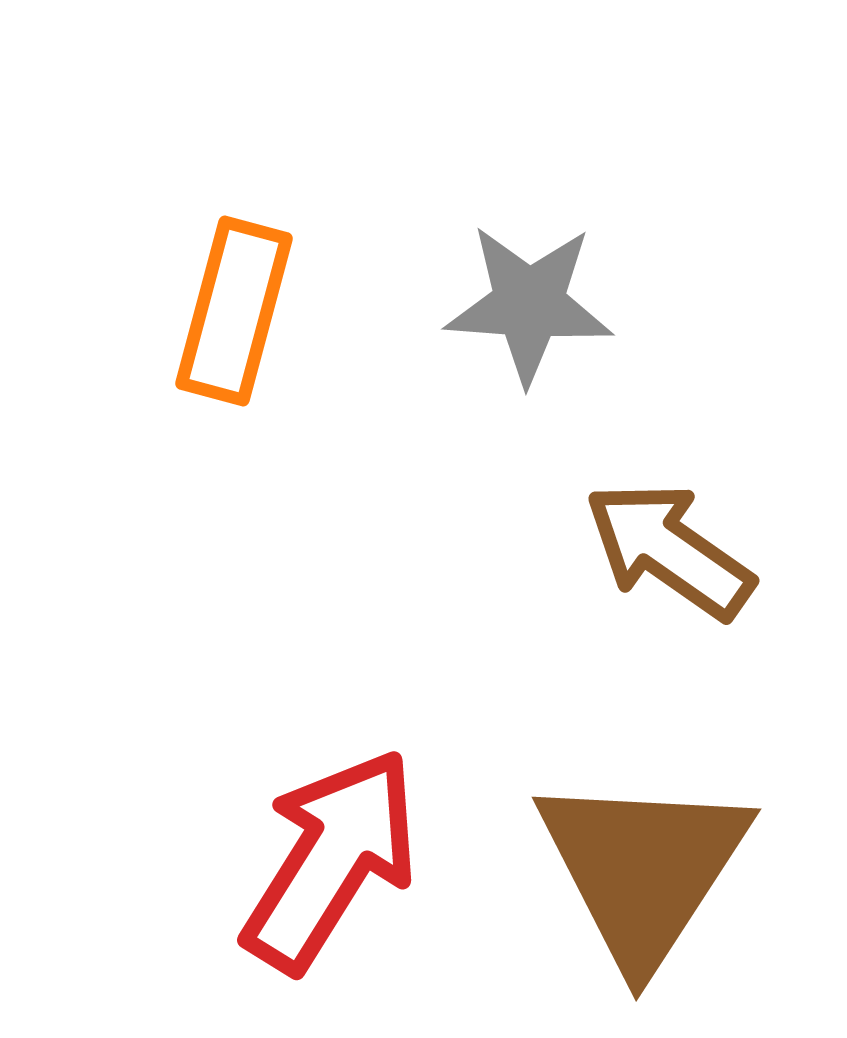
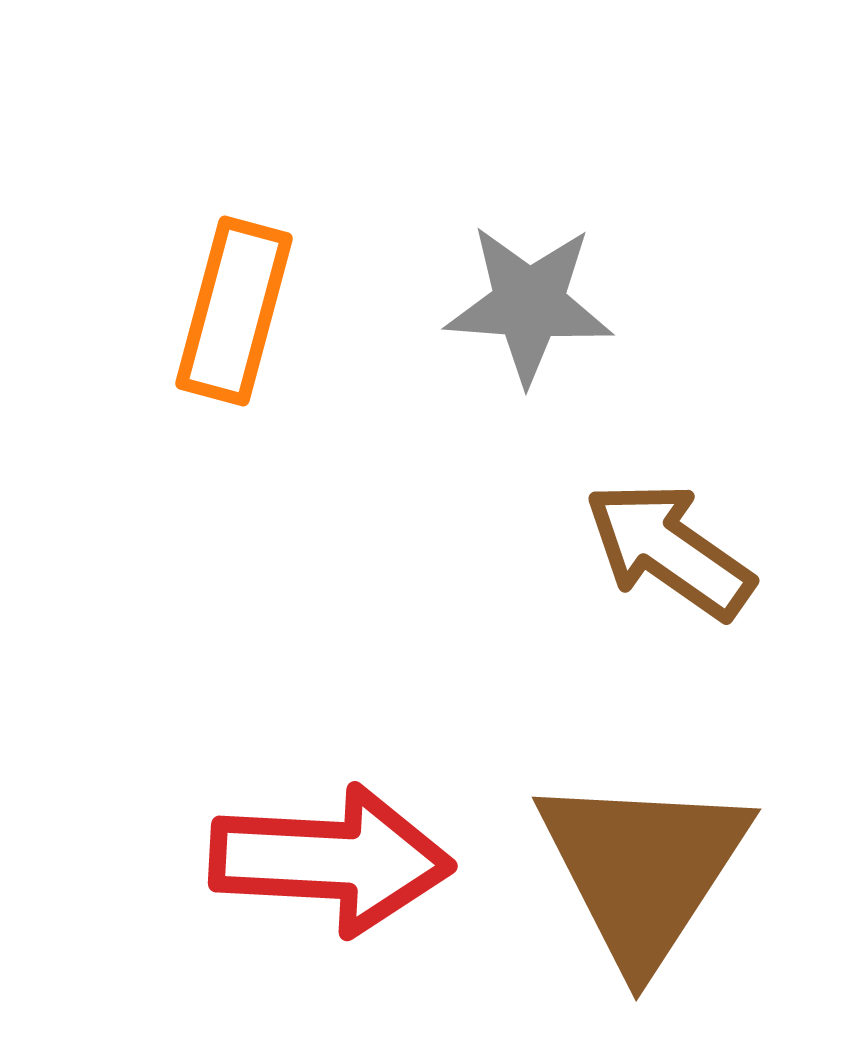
red arrow: rotated 61 degrees clockwise
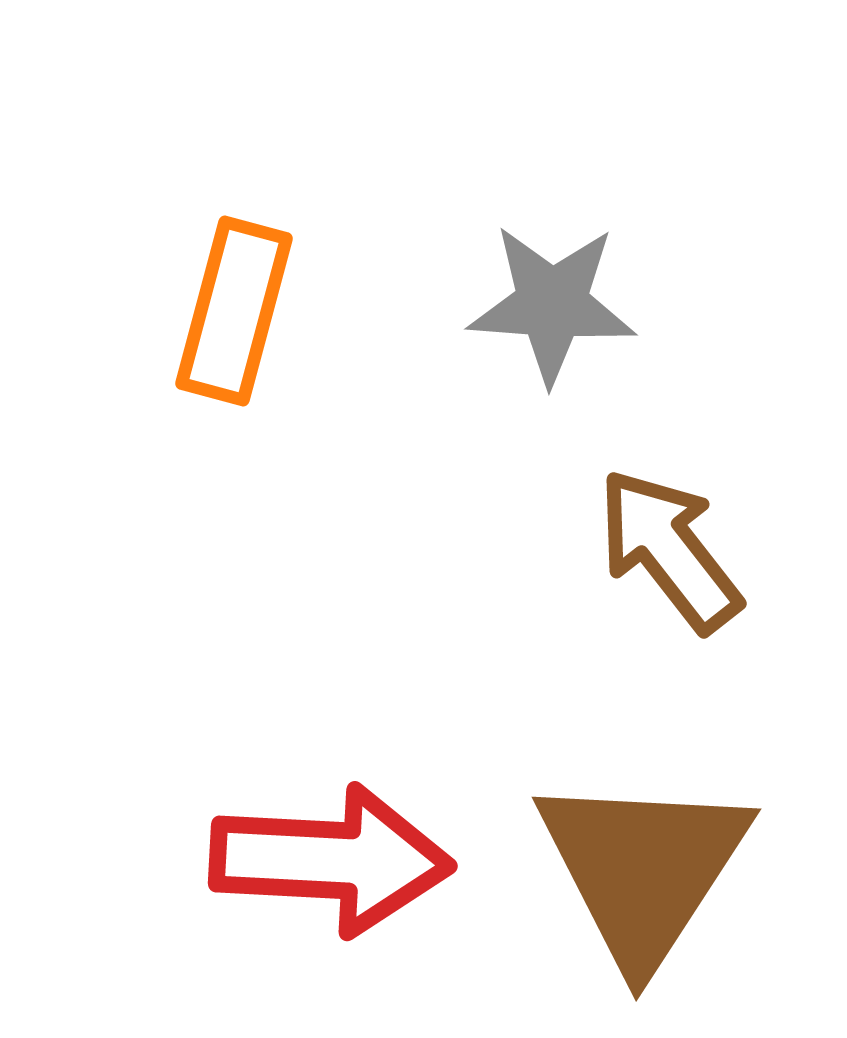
gray star: moved 23 px right
brown arrow: rotated 17 degrees clockwise
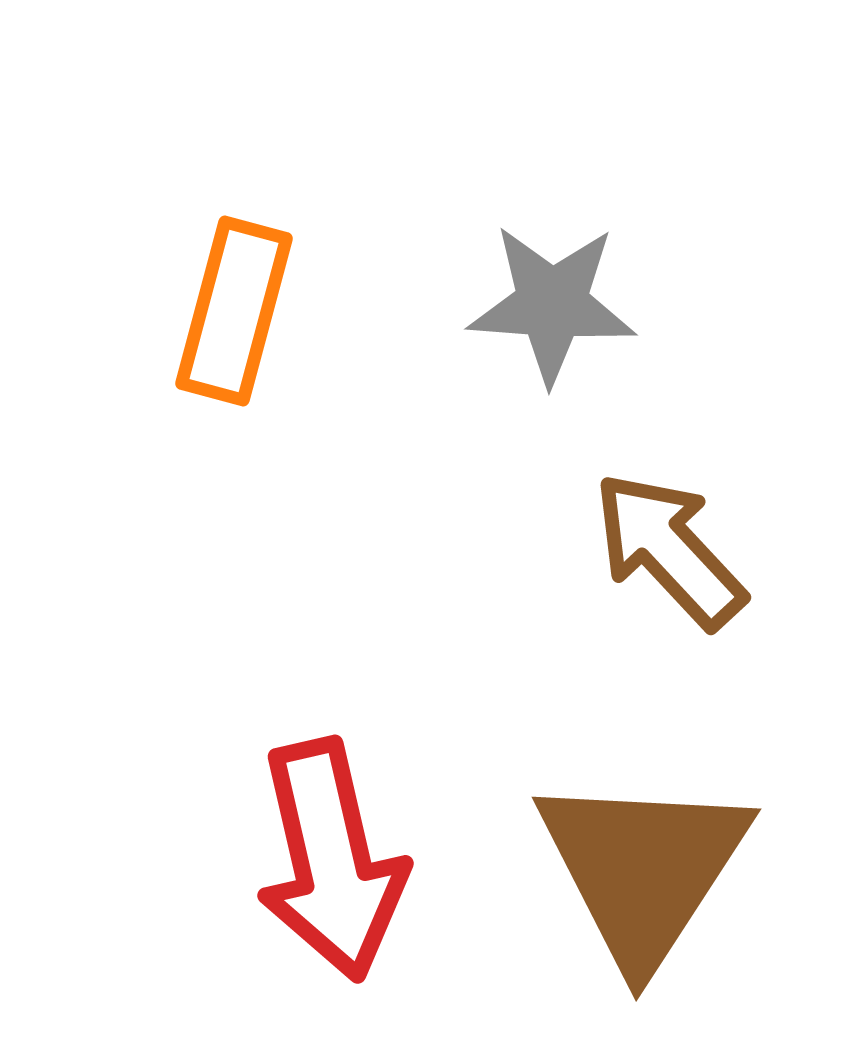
brown arrow: rotated 5 degrees counterclockwise
red arrow: rotated 74 degrees clockwise
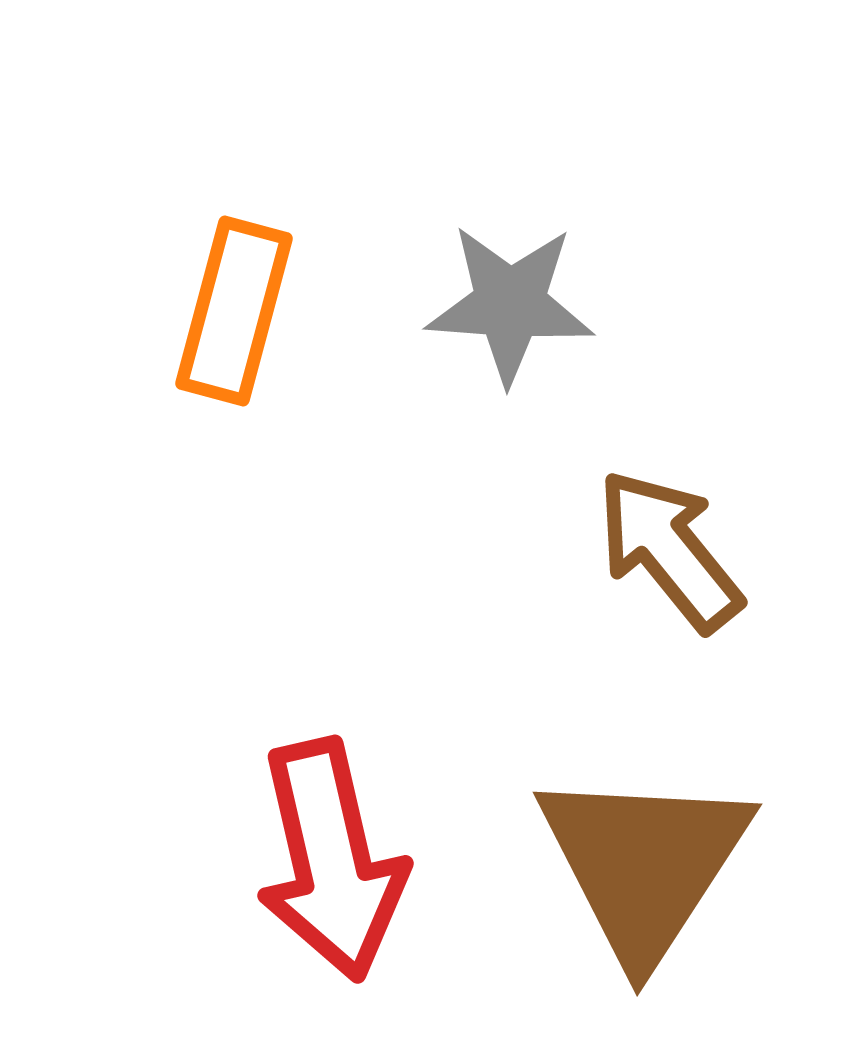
gray star: moved 42 px left
brown arrow: rotated 4 degrees clockwise
brown triangle: moved 1 px right, 5 px up
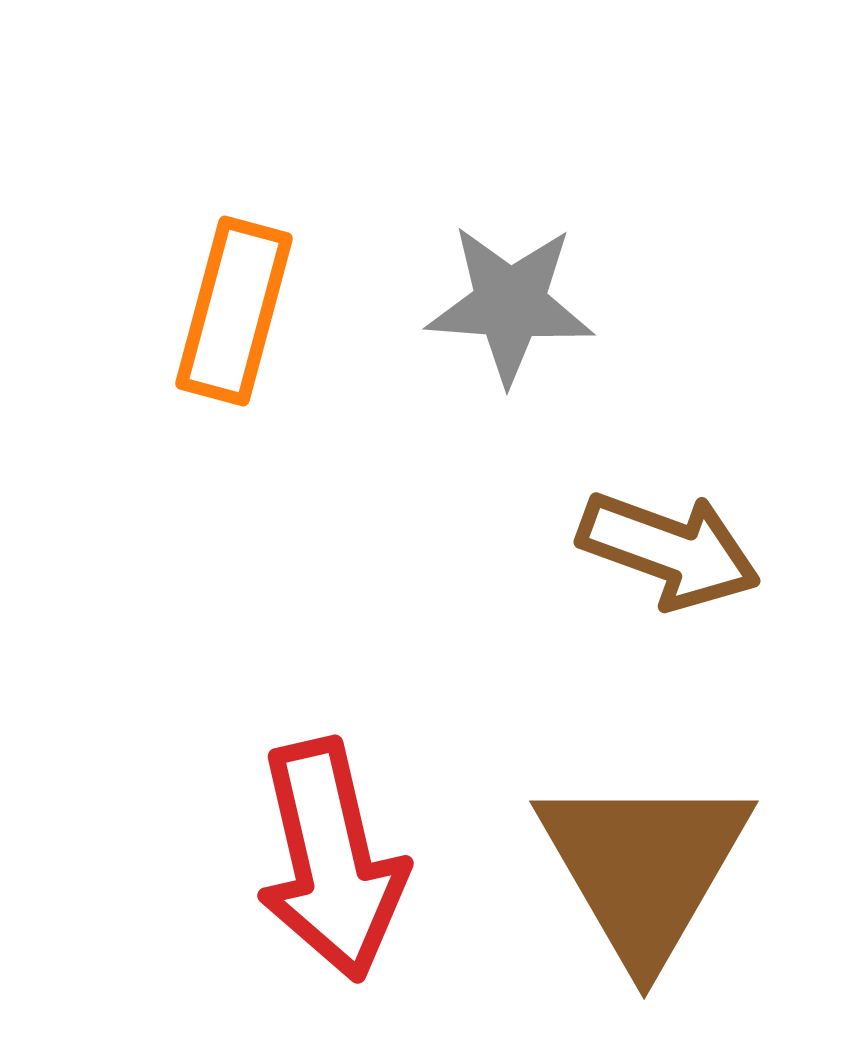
brown arrow: rotated 149 degrees clockwise
brown triangle: moved 3 px down; rotated 3 degrees counterclockwise
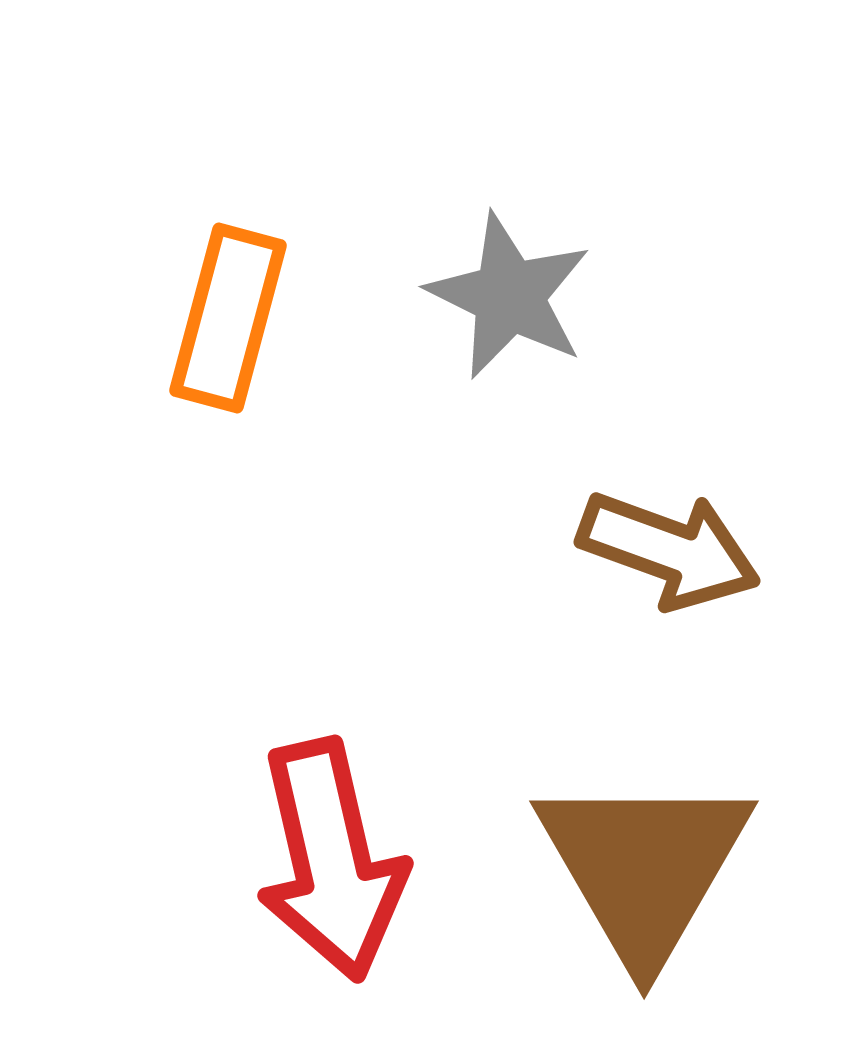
gray star: moved 1 px left, 8 px up; rotated 22 degrees clockwise
orange rectangle: moved 6 px left, 7 px down
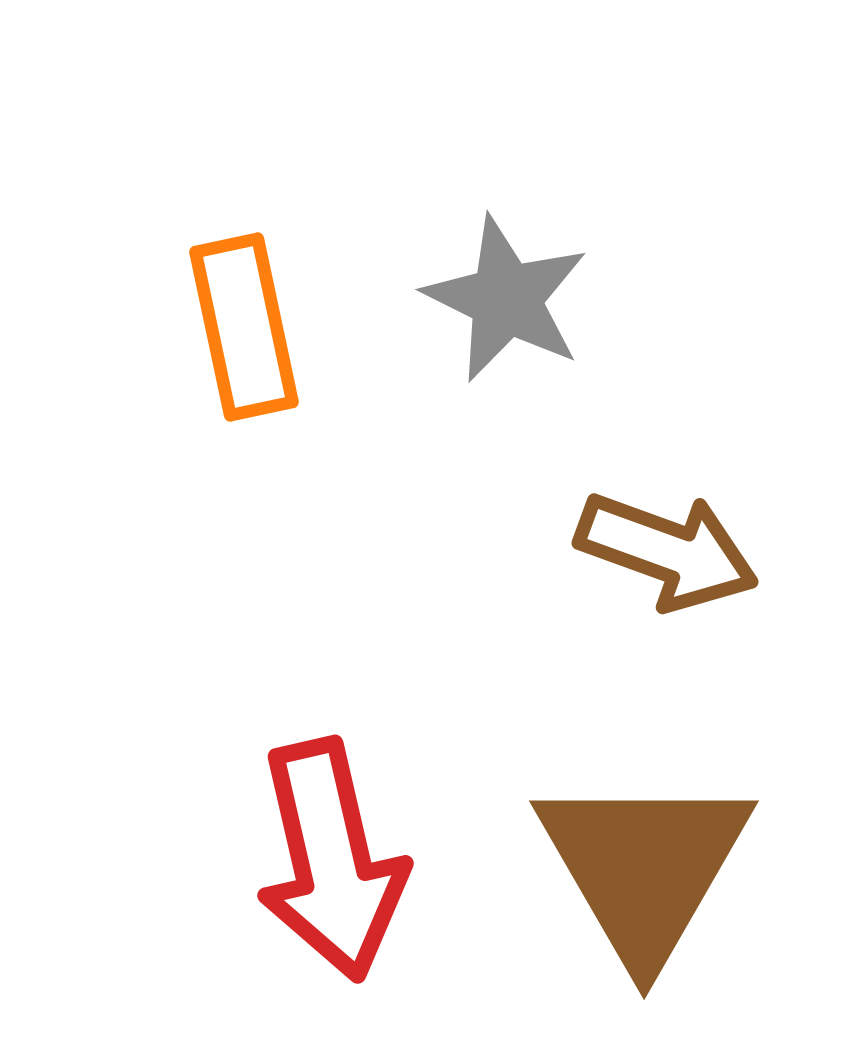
gray star: moved 3 px left, 3 px down
orange rectangle: moved 16 px right, 9 px down; rotated 27 degrees counterclockwise
brown arrow: moved 2 px left, 1 px down
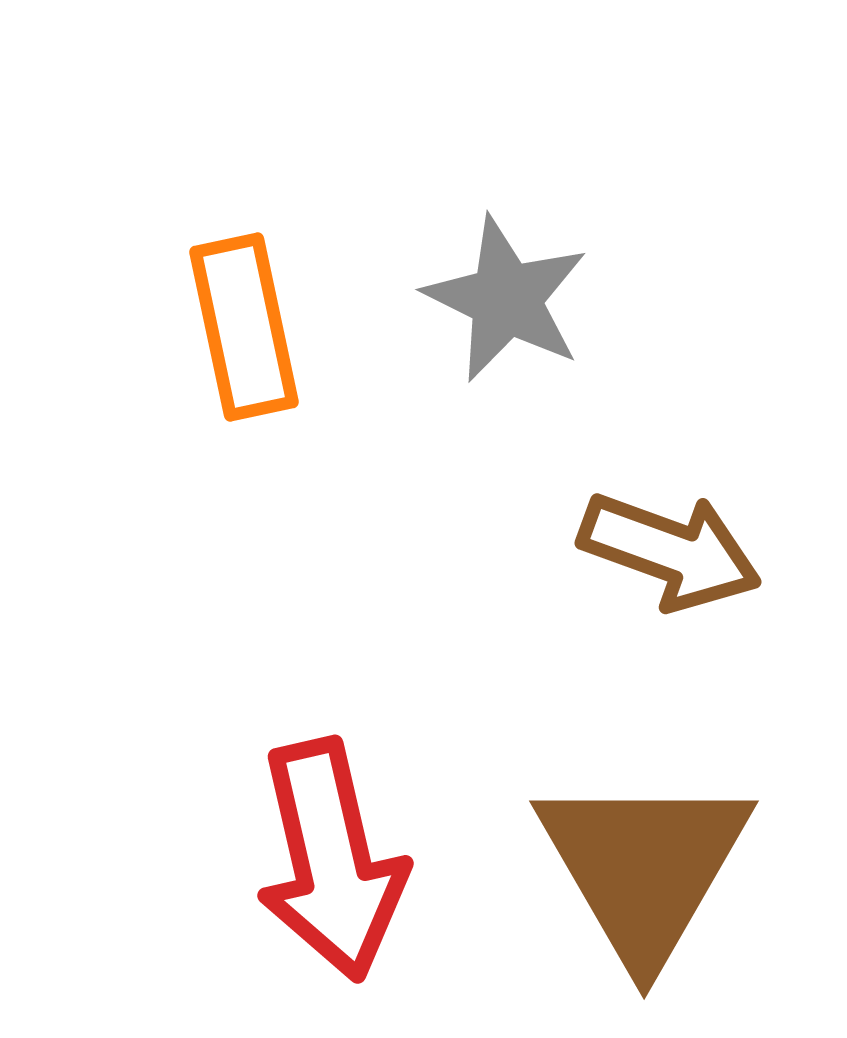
brown arrow: moved 3 px right
